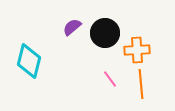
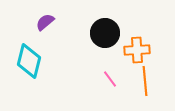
purple semicircle: moved 27 px left, 5 px up
orange line: moved 4 px right, 3 px up
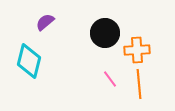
orange line: moved 6 px left, 3 px down
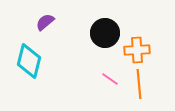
pink line: rotated 18 degrees counterclockwise
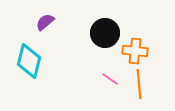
orange cross: moved 2 px left, 1 px down; rotated 10 degrees clockwise
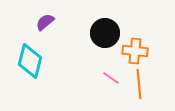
cyan diamond: moved 1 px right
pink line: moved 1 px right, 1 px up
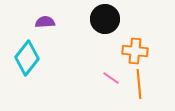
purple semicircle: rotated 36 degrees clockwise
black circle: moved 14 px up
cyan diamond: moved 3 px left, 3 px up; rotated 24 degrees clockwise
